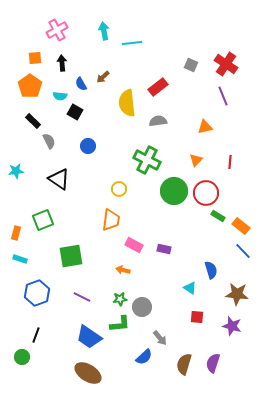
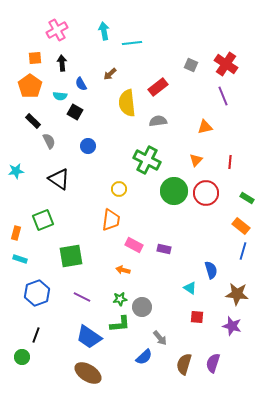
brown arrow at (103, 77): moved 7 px right, 3 px up
green rectangle at (218, 216): moved 29 px right, 18 px up
blue line at (243, 251): rotated 60 degrees clockwise
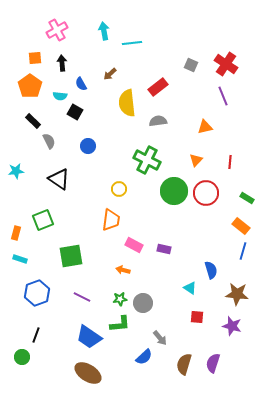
gray circle at (142, 307): moved 1 px right, 4 px up
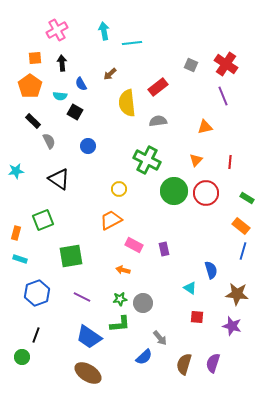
orange trapezoid at (111, 220): rotated 125 degrees counterclockwise
purple rectangle at (164, 249): rotated 64 degrees clockwise
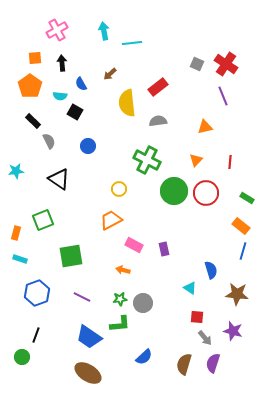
gray square at (191, 65): moved 6 px right, 1 px up
purple star at (232, 326): moved 1 px right, 5 px down
gray arrow at (160, 338): moved 45 px right
